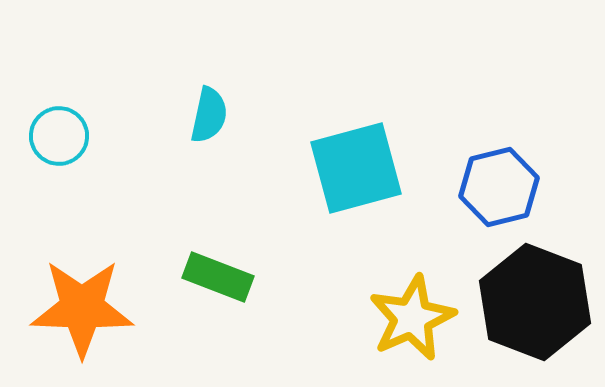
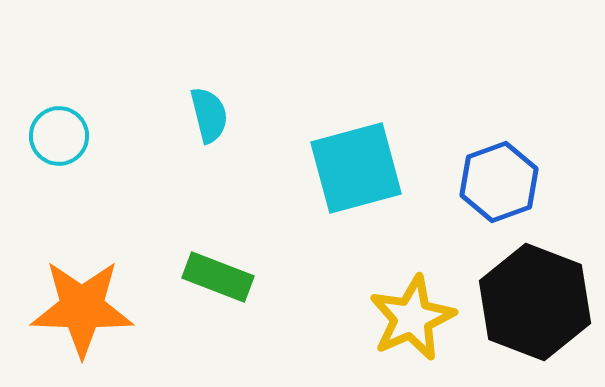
cyan semicircle: rotated 26 degrees counterclockwise
blue hexagon: moved 5 px up; rotated 6 degrees counterclockwise
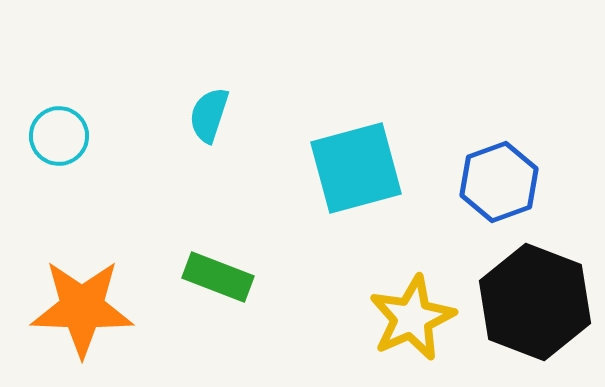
cyan semicircle: rotated 148 degrees counterclockwise
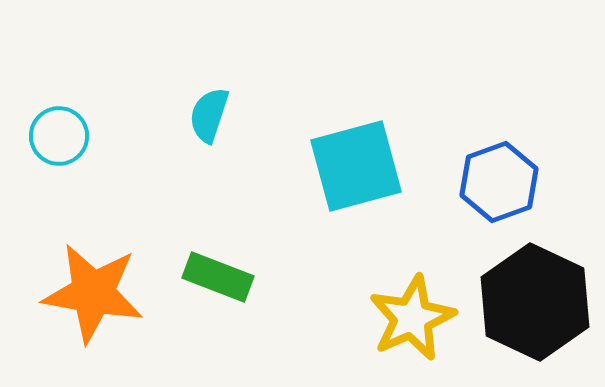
cyan square: moved 2 px up
black hexagon: rotated 4 degrees clockwise
orange star: moved 11 px right, 15 px up; rotated 8 degrees clockwise
